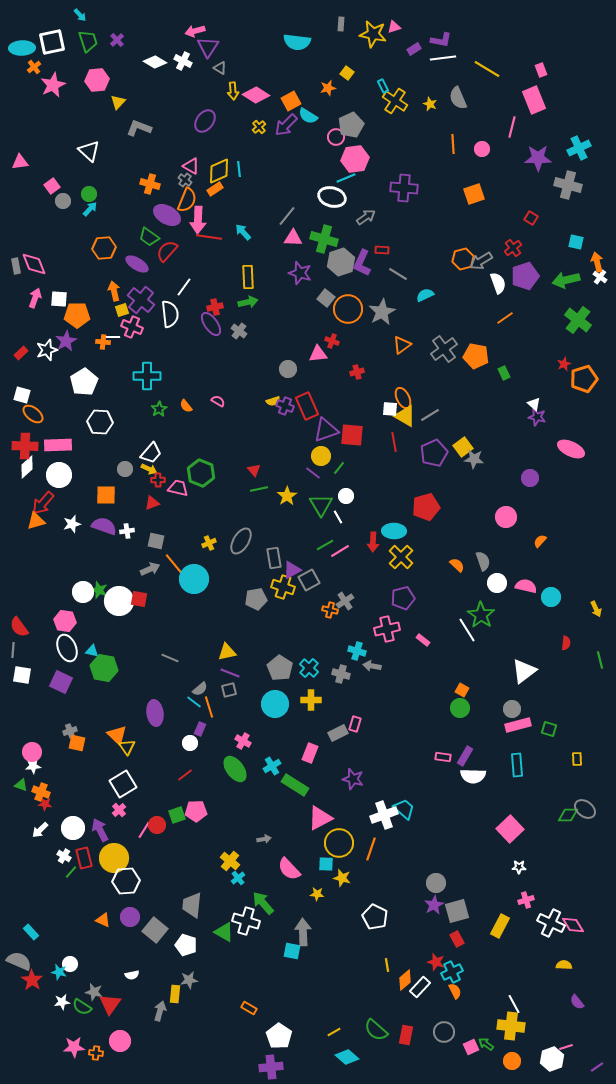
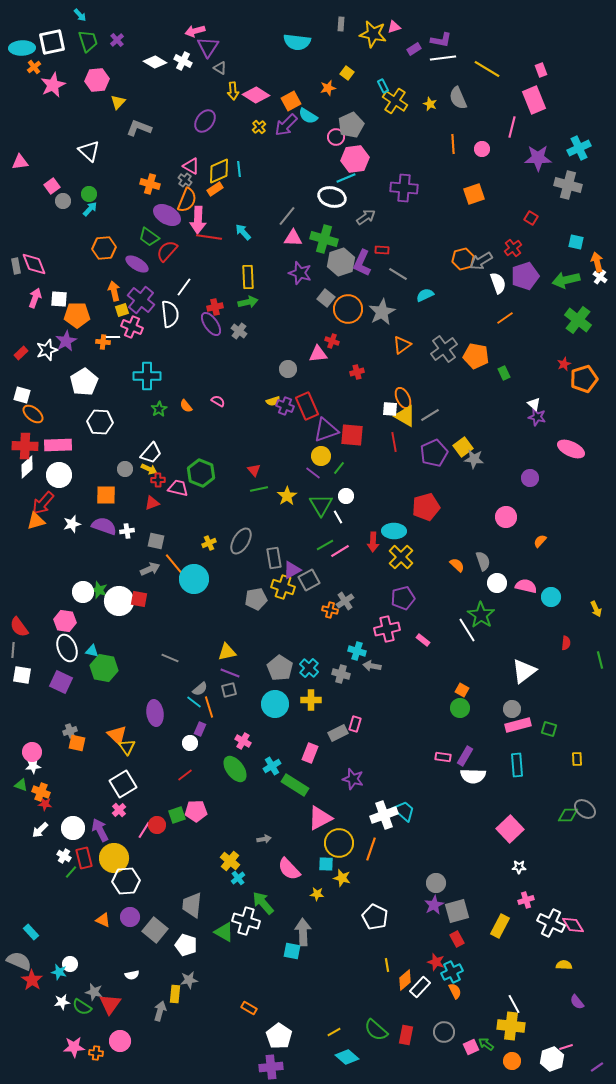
cyan trapezoid at (404, 809): moved 2 px down
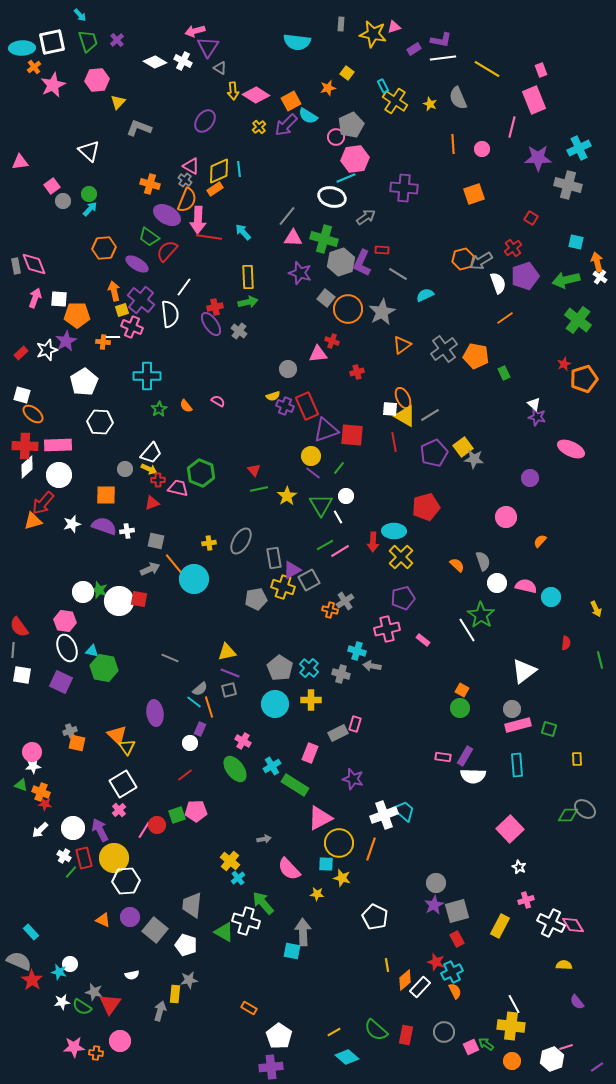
yellow semicircle at (273, 401): moved 5 px up
yellow circle at (321, 456): moved 10 px left
orange triangle at (36, 521): moved 3 px left
yellow cross at (209, 543): rotated 16 degrees clockwise
white star at (519, 867): rotated 24 degrees clockwise
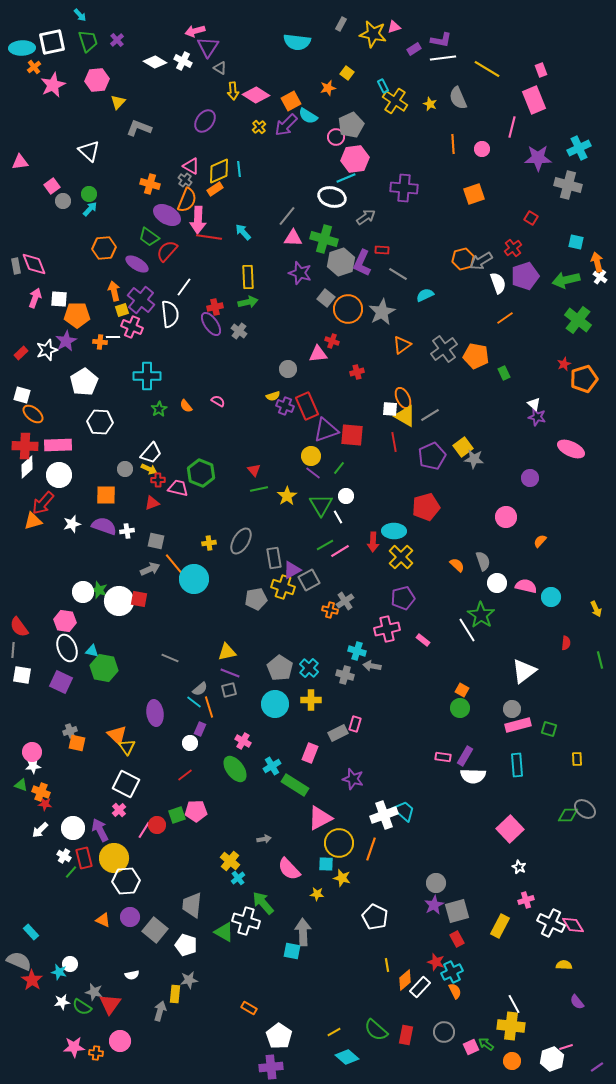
gray rectangle at (341, 24): rotated 24 degrees clockwise
orange cross at (103, 342): moved 3 px left
purple pentagon at (434, 453): moved 2 px left, 3 px down
gray cross at (341, 674): moved 4 px right, 1 px down
white square at (123, 784): moved 3 px right; rotated 32 degrees counterclockwise
